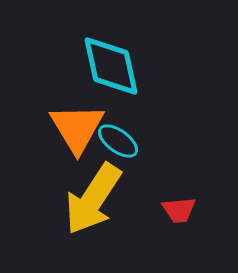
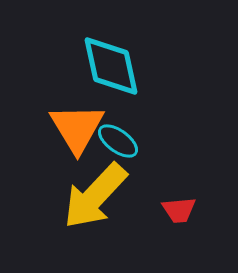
yellow arrow: moved 2 px right, 3 px up; rotated 10 degrees clockwise
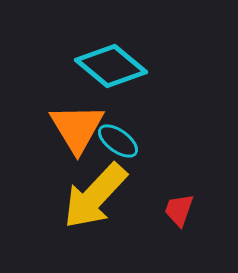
cyan diamond: rotated 38 degrees counterclockwise
red trapezoid: rotated 114 degrees clockwise
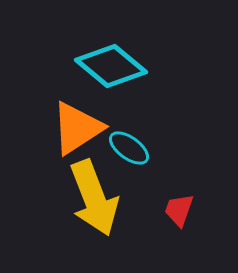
orange triangle: rotated 28 degrees clockwise
cyan ellipse: moved 11 px right, 7 px down
yellow arrow: moved 1 px left, 2 px down; rotated 64 degrees counterclockwise
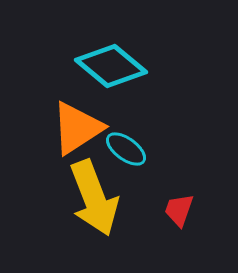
cyan ellipse: moved 3 px left, 1 px down
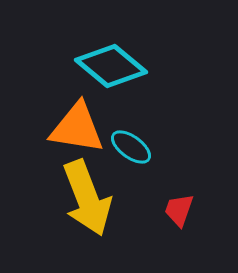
orange triangle: rotated 42 degrees clockwise
cyan ellipse: moved 5 px right, 2 px up
yellow arrow: moved 7 px left
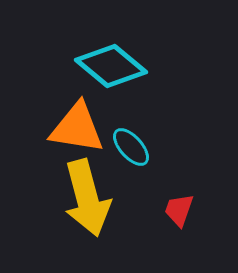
cyan ellipse: rotated 12 degrees clockwise
yellow arrow: rotated 6 degrees clockwise
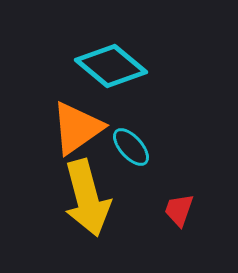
orange triangle: rotated 44 degrees counterclockwise
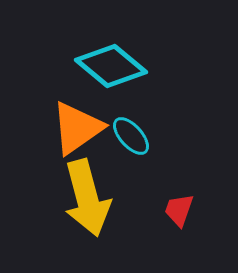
cyan ellipse: moved 11 px up
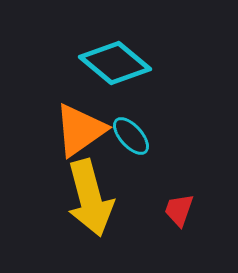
cyan diamond: moved 4 px right, 3 px up
orange triangle: moved 3 px right, 2 px down
yellow arrow: moved 3 px right
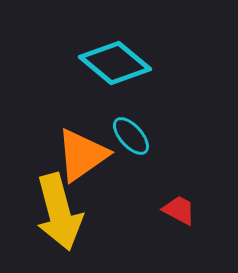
orange triangle: moved 2 px right, 25 px down
yellow arrow: moved 31 px left, 14 px down
red trapezoid: rotated 99 degrees clockwise
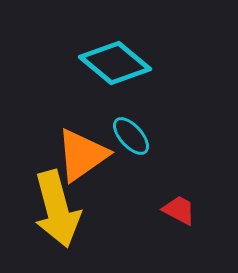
yellow arrow: moved 2 px left, 3 px up
